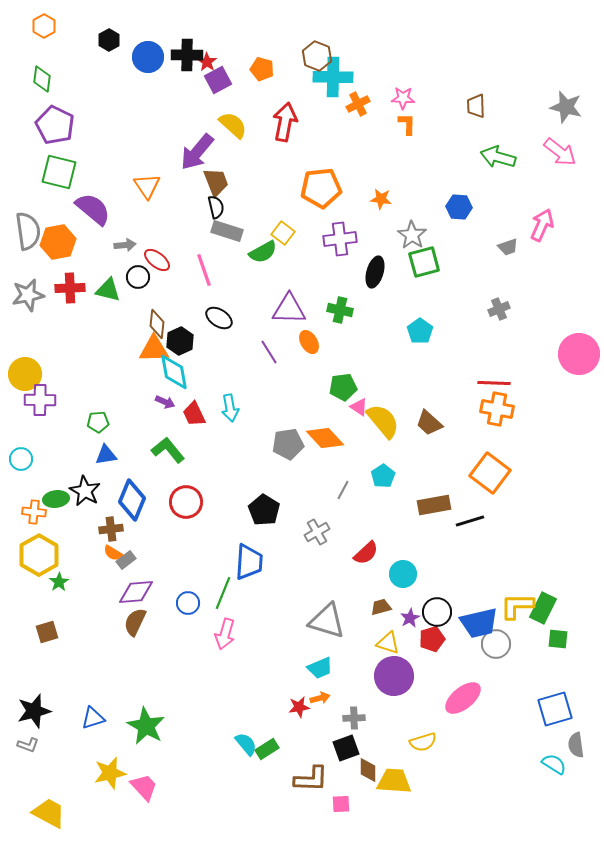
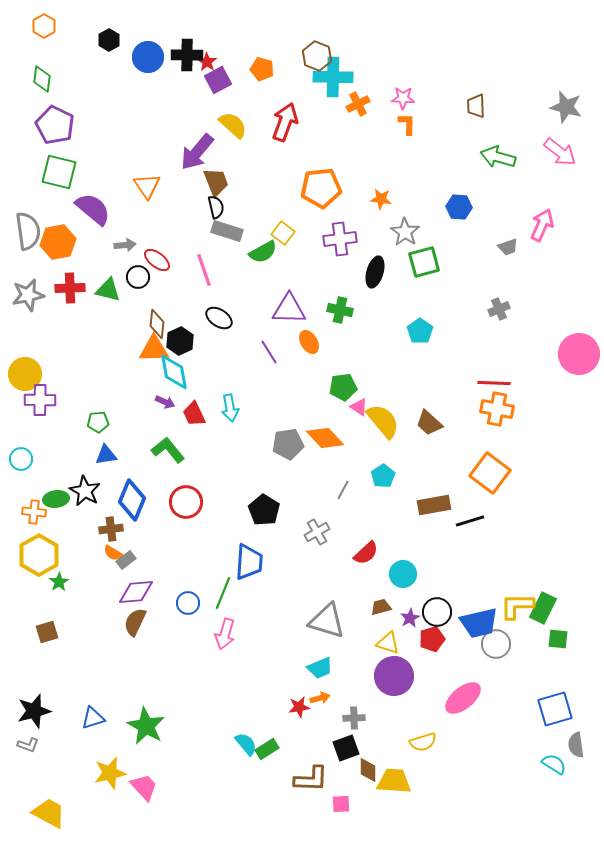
red arrow at (285, 122): rotated 9 degrees clockwise
gray star at (412, 235): moved 7 px left, 3 px up
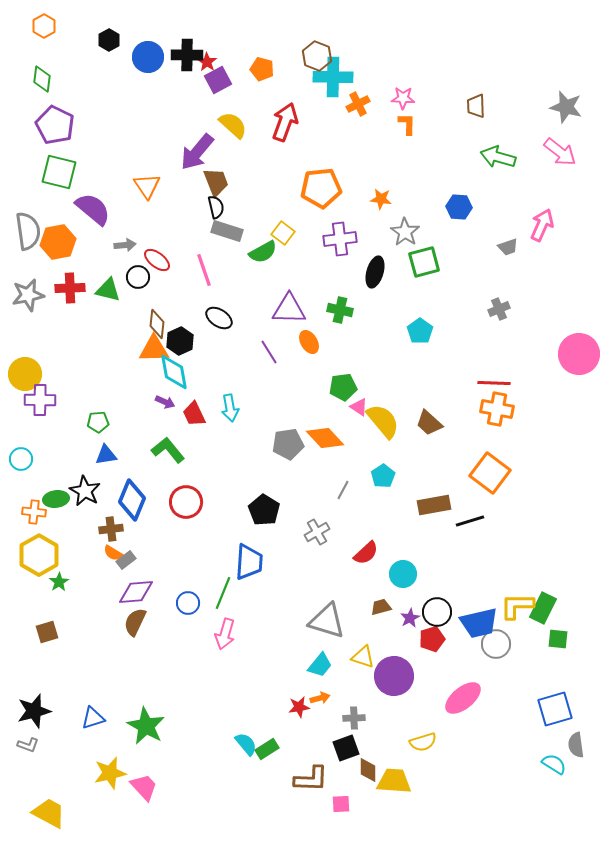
yellow triangle at (388, 643): moved 25 px left, 14 px down
cyan trapezoid at (320, 668): moved 3 px up; rotated 28 degrees counterclockwise
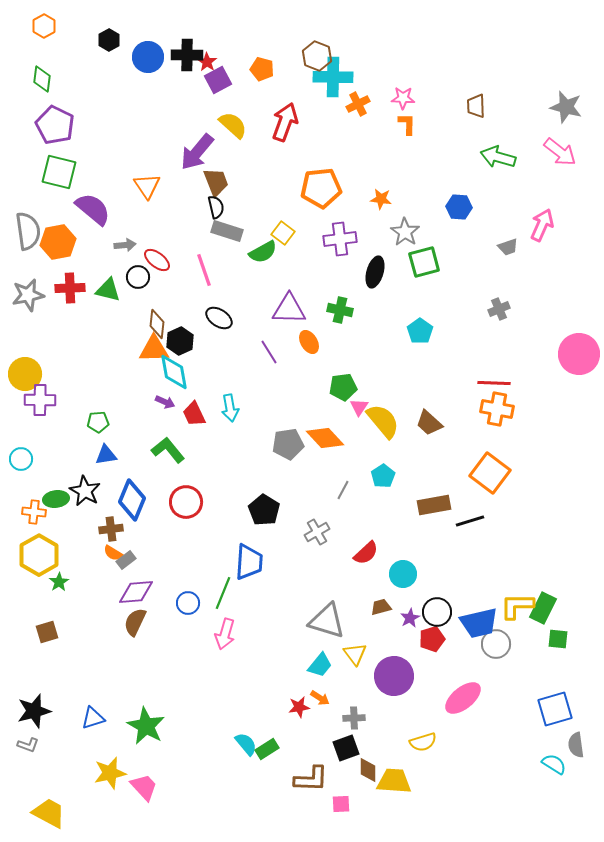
pink triangle at (359, 407): rotated 30 degrees clockwise
yellow triangle at (363, 657): moved 8 px left, 3 px up; rotated 35 degrees clockwise
orange arrow at (320, 698): rotated 48 degrees clockwise
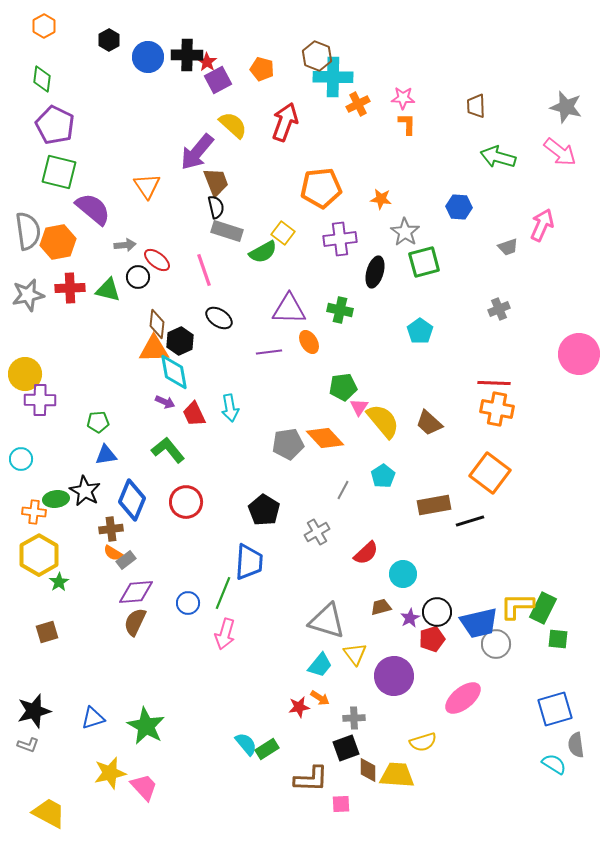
purple line at (269, 352): rotated 65 degrees counterclockwise
yellow trapezoid at (394, 781): moved 3 px right, 6 px up
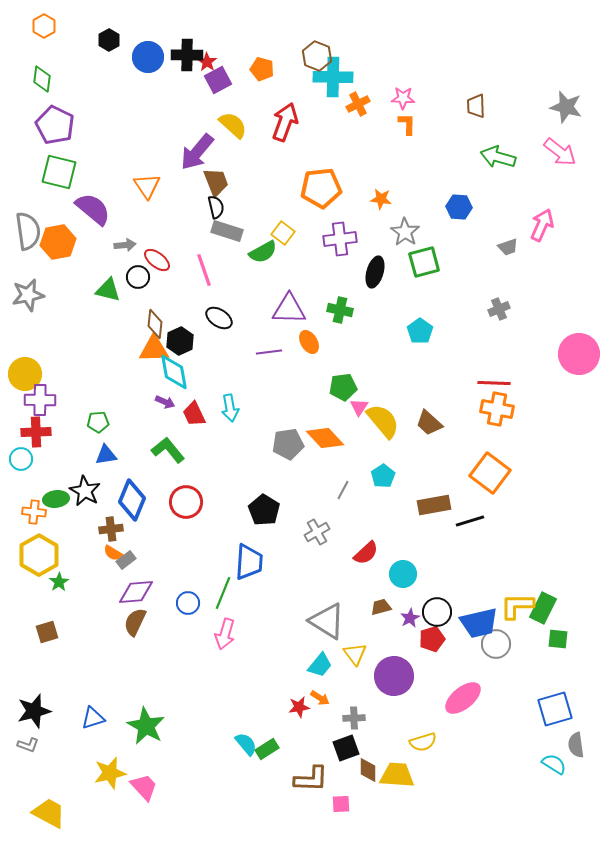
red cross at (70, 288): moved 34 px left, 144 px down
brown diamond at (157, 324): moved 2 px left
gray triangle at (327, 621): rotated 15 degrees clockwise
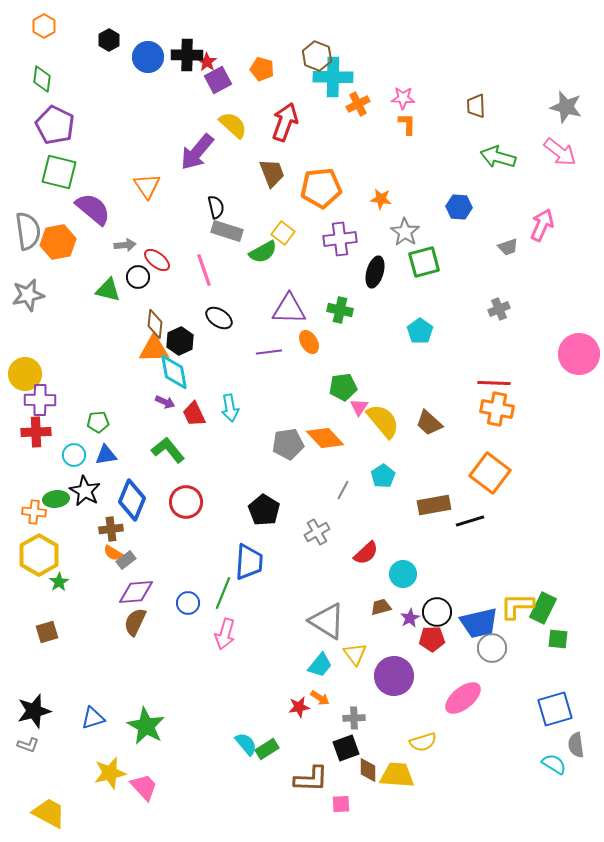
brown trapezoid at (216, 182): moved 56 px right, 9 px up
cyan circle at (21, 459): moved 53 px right, 4 px up
red pentagon at (432, 639): rotated 15 degrees clockwise
gray circle at (496, 644): moved 4 px left, 4 px down
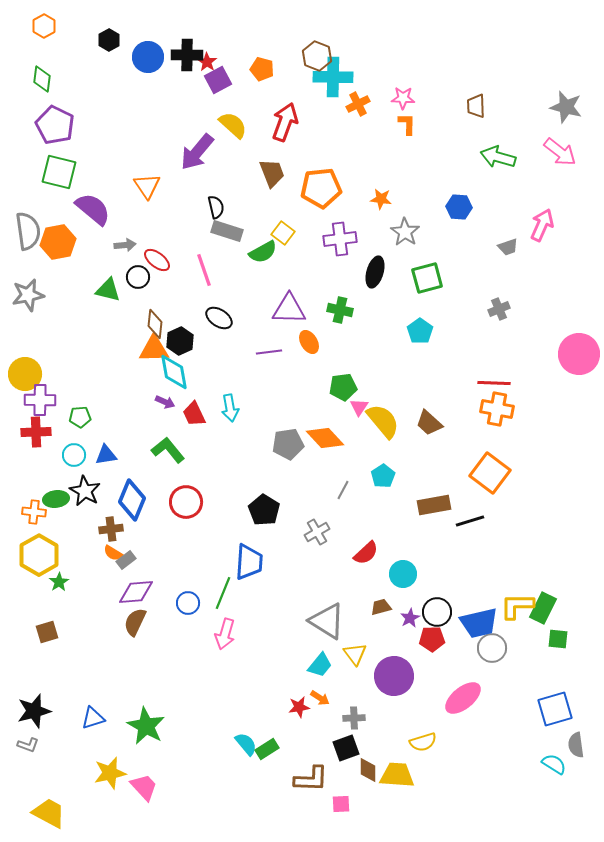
green square at (424, 262): moved 3 px right, 16 px down
green pentagon at (98, 422): moved 18 px left, 5 px up
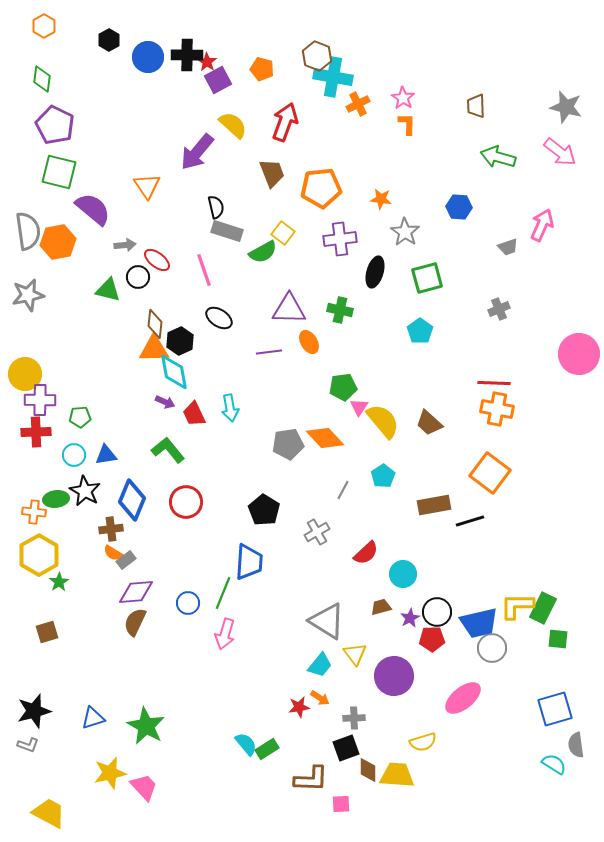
cyan cross at (333, 77): rotated 9 degrees clockwise
pink star at (403, 98): rotated 30 degrees clockwise
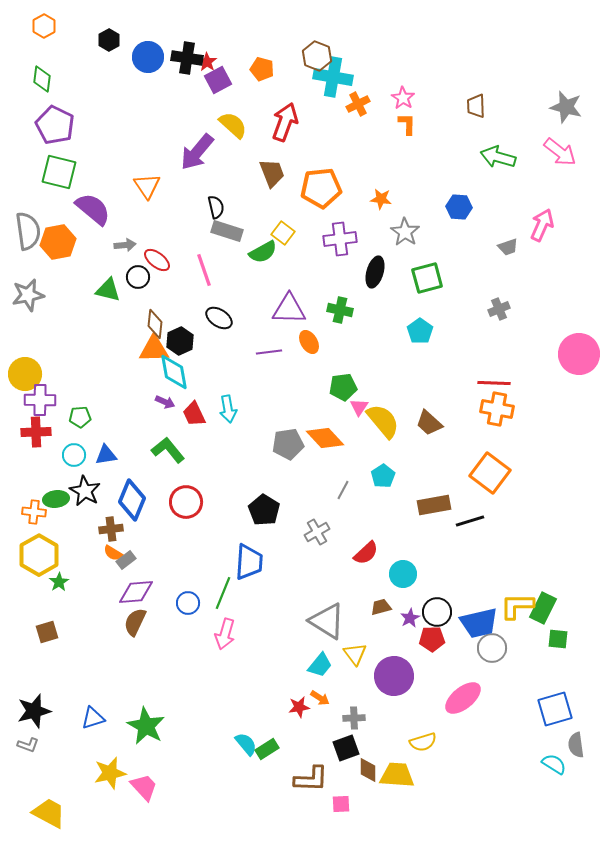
black cross at (187, 55): moved 3 px down; rotated 8 degrees clockwise
cyan arrow at (230, 408): moved 2 px left, 1 px down
